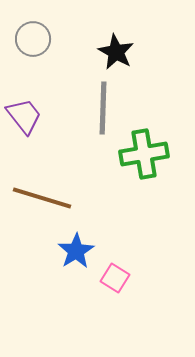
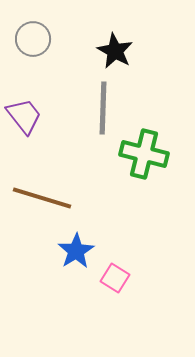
black star: moved 1 px left, 1 px up
green cross: rotated 24 degrees clockwise
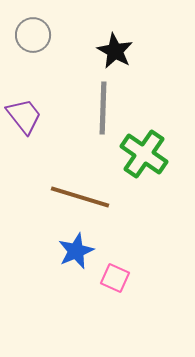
gray circle: moved 4 px up
green cross: rotated 21 degrees clockwise
brown line: moved 38 px right, 1 px up
blue star: rotated 9 degrees clockwise
pink square: rotated 8 degrees counterclockwise
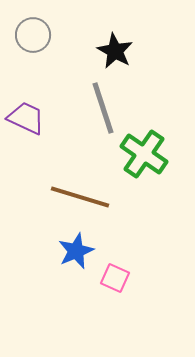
gray line: rotated 20 degrees counterclockwise
purple trapezoid: moved 2 px right, 2 px down; rotated 27 degrees counterclockwise
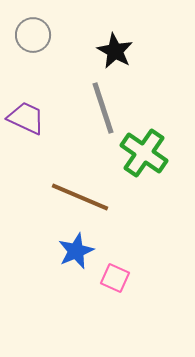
green cross: moved 1 px up
brown line: rotated 6 degrees clockwise
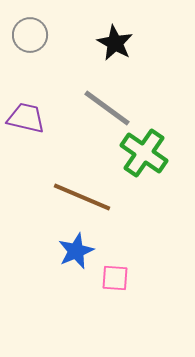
gray circle: moved 3 px left
black star: moved 8 px up
gray line: moved 4 px right; rotated 36 degrees counterclockwise
purple trapezoid: rotated 12 degrees counterclockwise
brown line: moved 2 px right
pink square: rotated 20 degrees counterclockwise
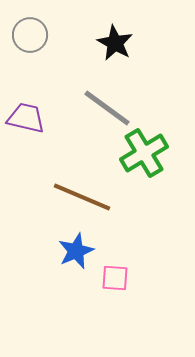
green cross: rotated 24 degrees clockwise
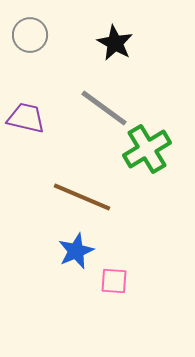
gray line: moved 3 px left
green cross: moved 3 px right, 4 px up
pink square: moved 1 px left, 3 px down
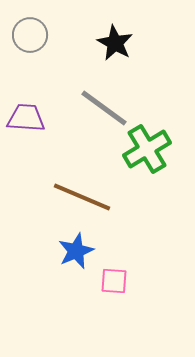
purple trapezoid: rotated 9 degrees counterclockwise
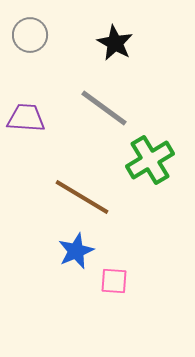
green cross: moved 3 px right, 11 px down
brown line: rotated 8 degrees clockwise
